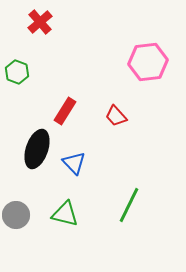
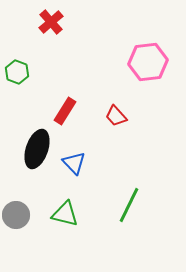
red cross: moved 11 px right
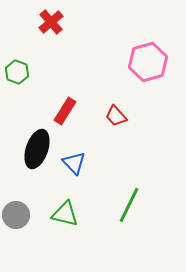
pink hexagon: rotated 9 degrees counterclockwise
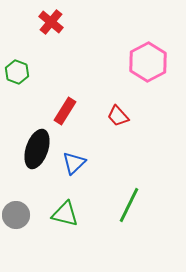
red cross: rotated 10 degrees counterclockwise
pink hexagon: rotated 12 degrees counterclockwise
red trapezoid: moved 2 px right
blue triangle: rotated 30 degrees clockwise
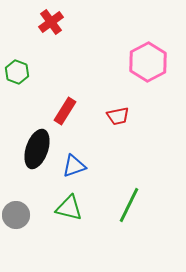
red cross: rotated 15 degrees clockwise
red trapezoid: rotated 60 degrees counterclockwise
blue triangle: moved 3 px down; rotated 25 degrees clockwise
green triangle: moved 4 px right, 6 px up
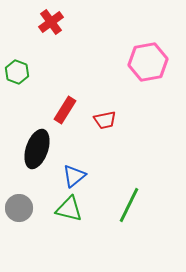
pink hexagon: rotated 18 degrees clockwise
red rectangle: moved 1 px up
red trapezoid: moved 13 px left, 4 px down
blue triangle: moved 10 px down; rotated 20 degrees counterclockwise
green triangle: moved 1 px down
gray circle: moved 3 px right, 7 px up
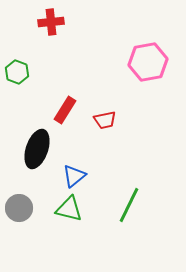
red cross: rotated 30 degrees clockwise
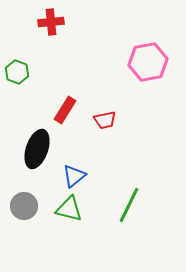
gray circle: moved 5 px right, 2 px up
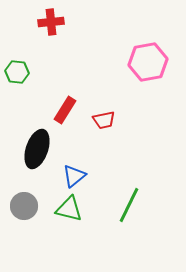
green hexagon: rotated 15 degrees counterclockwise
red trapezoid: moved 1 px left
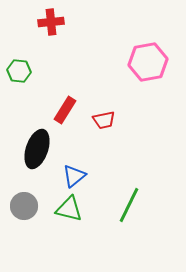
green hexagon: moved 2 px right, 1 px up
